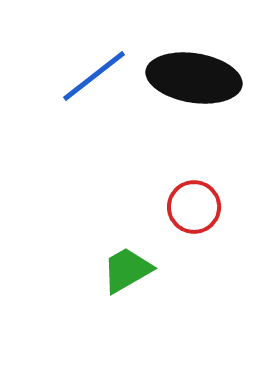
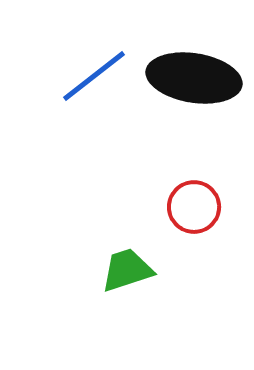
green trapezoid: rotated 12 degrees clockwise
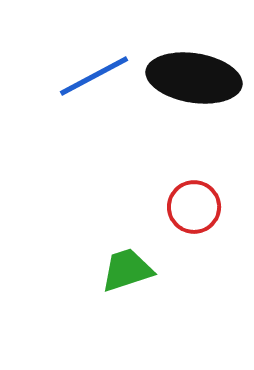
blue line: rotated 10 degrees clockwise
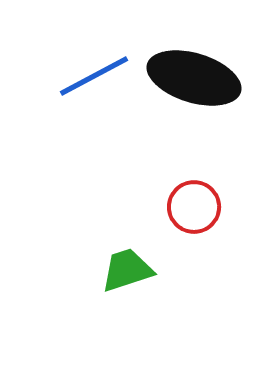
black ellipse: rotated 8 degrees clockwise
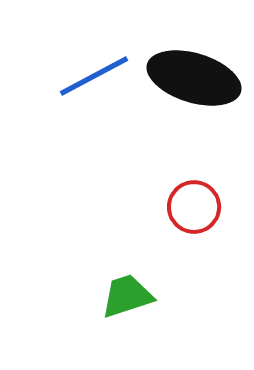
green trapezoid: moved 26 px down
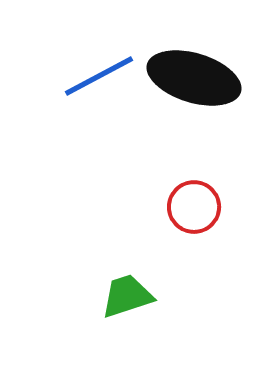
blue line: moved 5 px right
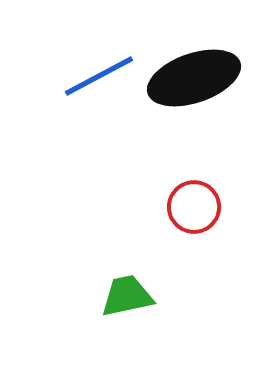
black ellipse: rotated 36 degrees counterclockwise
green trapezoid: rotated 6 degrees clockwise
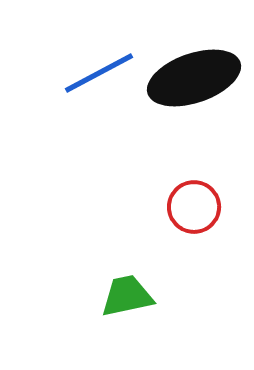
blue line: moved 3 px up
